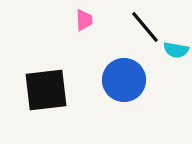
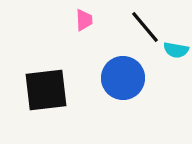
blue circle: moved 1 px left, 2 px up
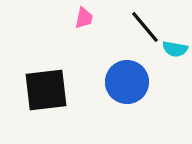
pink trapezoid: moved 2 px up; rotated 15 degrees clockwise
cyan semicircle: moved 1 px left, 1 px up
blue circle: moved 4 px right, 4 px down
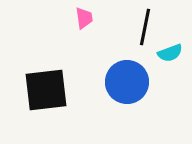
pink trapezoid: rotated 20 degrees counterclockwise
black line: rotated 51 degrees clockwise
cyan semicircle: moved 5 px left, 4 px down; rotated 30 degrees counterclockwise
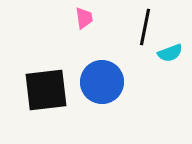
blue circle: moved 25 px left
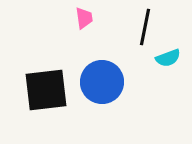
cyan semicircle: moved 2 px left, 5 px down
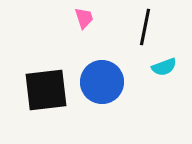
pink trapezoid: rotated 10 degrees counterclockwise
cyan semicircle: moved 4 px left, 9 px down
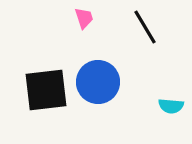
black line: rotated 42 degrees counterclockwise
cyan semicircle: moved 7 px right, 39 px down; rotated 25 degrees clockwise
blue circle: moved 4 px left
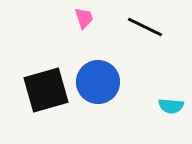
black line: rotated 33 degrees counterclockwise
black square: rotated 9 degrees counterclockwise
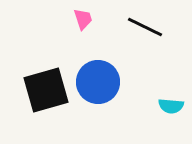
pink trapezoid: moved 1 px left, 1 px down
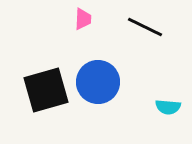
pink trapezoid: rotated 20 degrees clockwise
cyan semicircle: moved 3 px left, 1 px down
